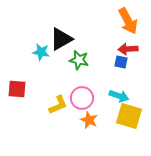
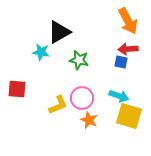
black triangle: moved 2 px left, 7 px up
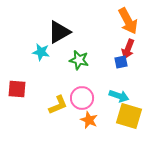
red arrow: rotated 66 degrees counterclockwise
blue square: rotated 24 degrees counterclockwise
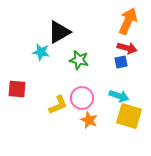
orange arrow: rotated 128 degrees counterclockwise
red arrow: moved 1 px left, 1 px up; rotated 96 degrees counterclockwise
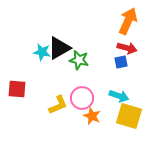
black triangle: moved 16 px down
cyan star: moved 1 px right
orange star: moved 3 px right, 4 px up
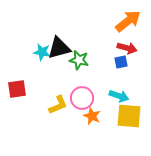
orange arrow: rotated 28 degrees clockwise
black triangle: rotated 15 degrees clockwise
red square: rotated 12 degrees counterclockwise
yellow square: rotated 12 degrees counterclockwise
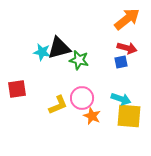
orange arrow: moved 1 px left, 2 px up
cyan arrow: moved 2 px right, 3 px down
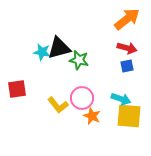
blue square: moved 6 px right, 4 px down
yellow L-shape: rotated 75 degrees clockwise
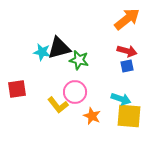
red arrow: moved 3 px down
pink circle: moved 7 px left, 6 px up
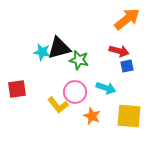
red arrow: moved 8 px left
cyan arrow: moved 15 px left, 11 px up
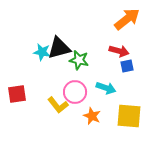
red square: moved 5 px down
